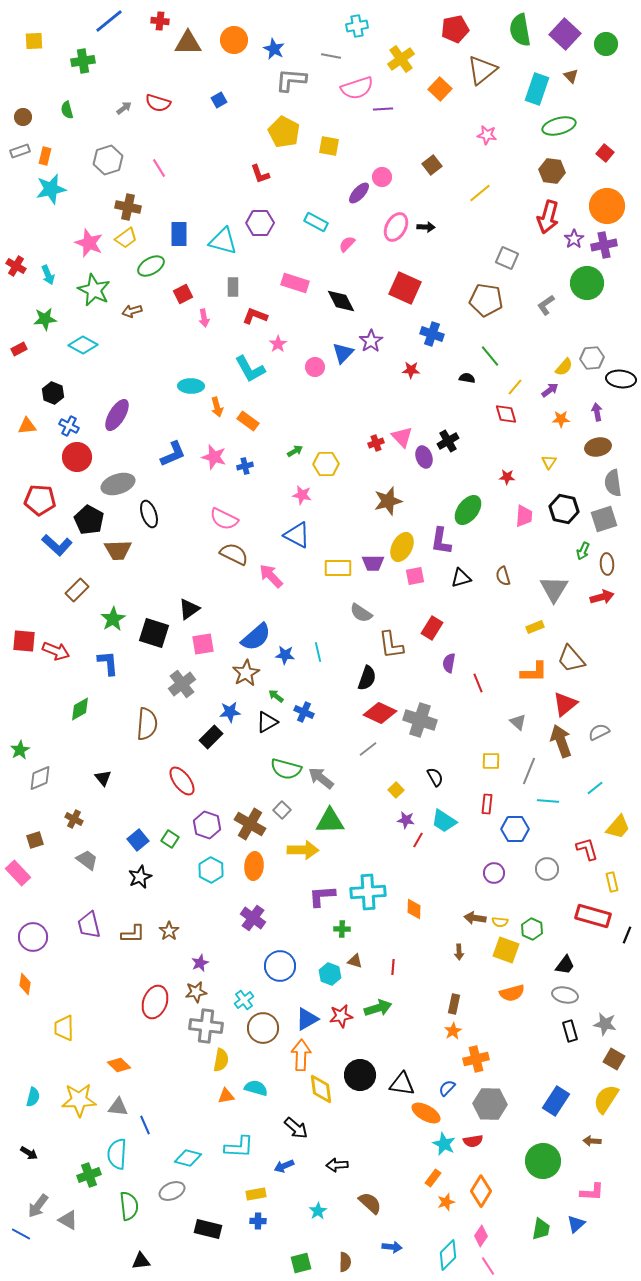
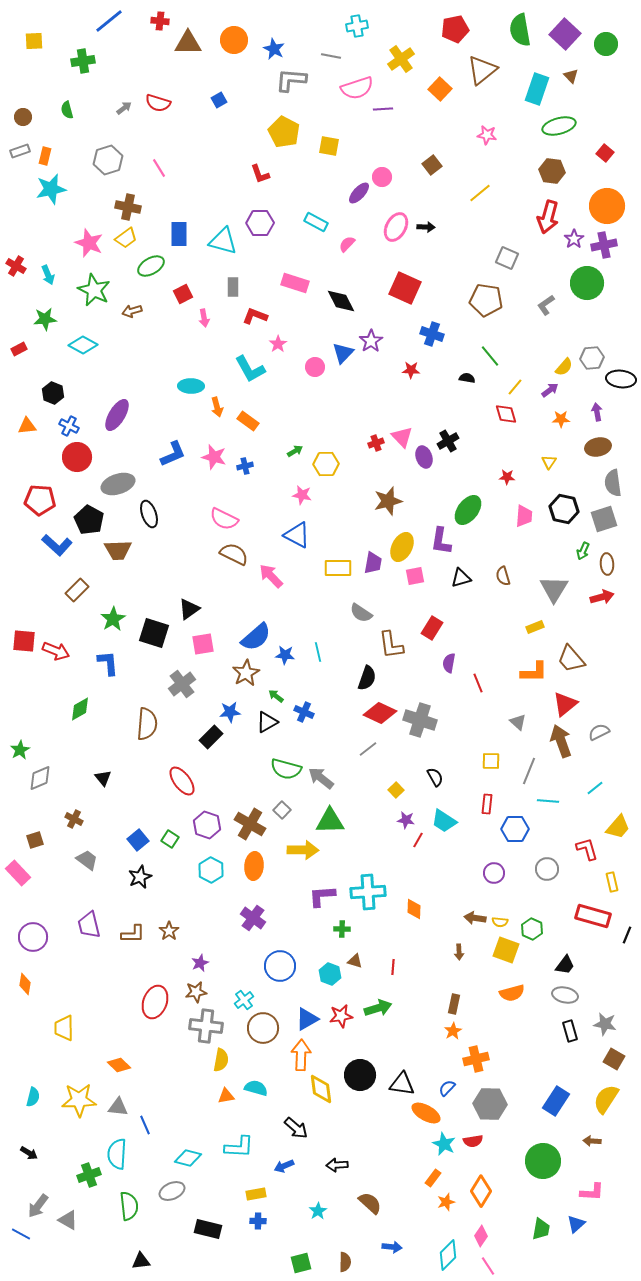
purple trapezoid at (373, 563): rotated 80 degrees counterclockwise
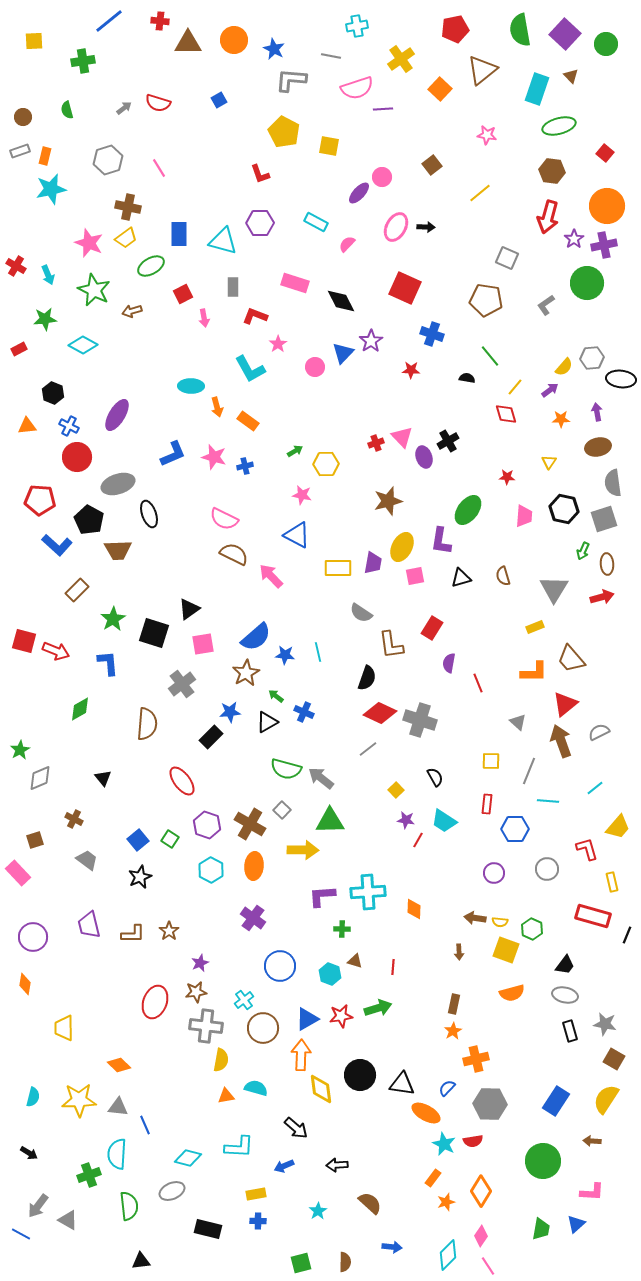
red square at (24, 641): rotated 10 degrees clockwise
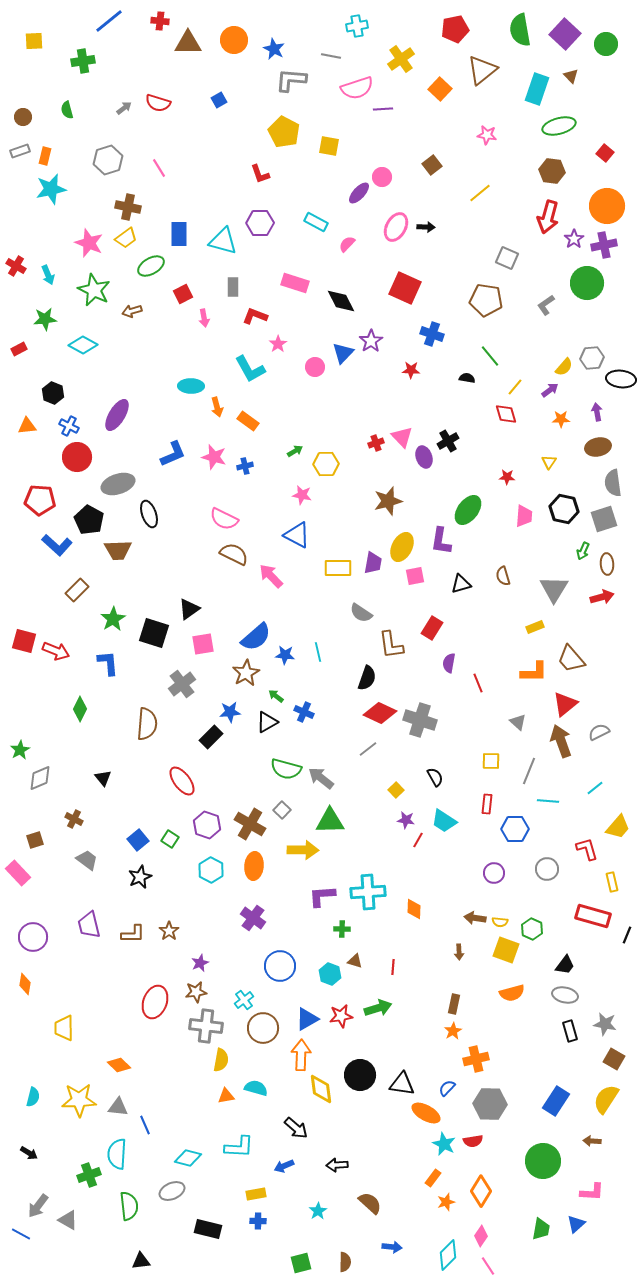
black triangle at (461, 578): moved 6 px down
green diamond at (80, 709): rotated 35 degrees counterclockwise
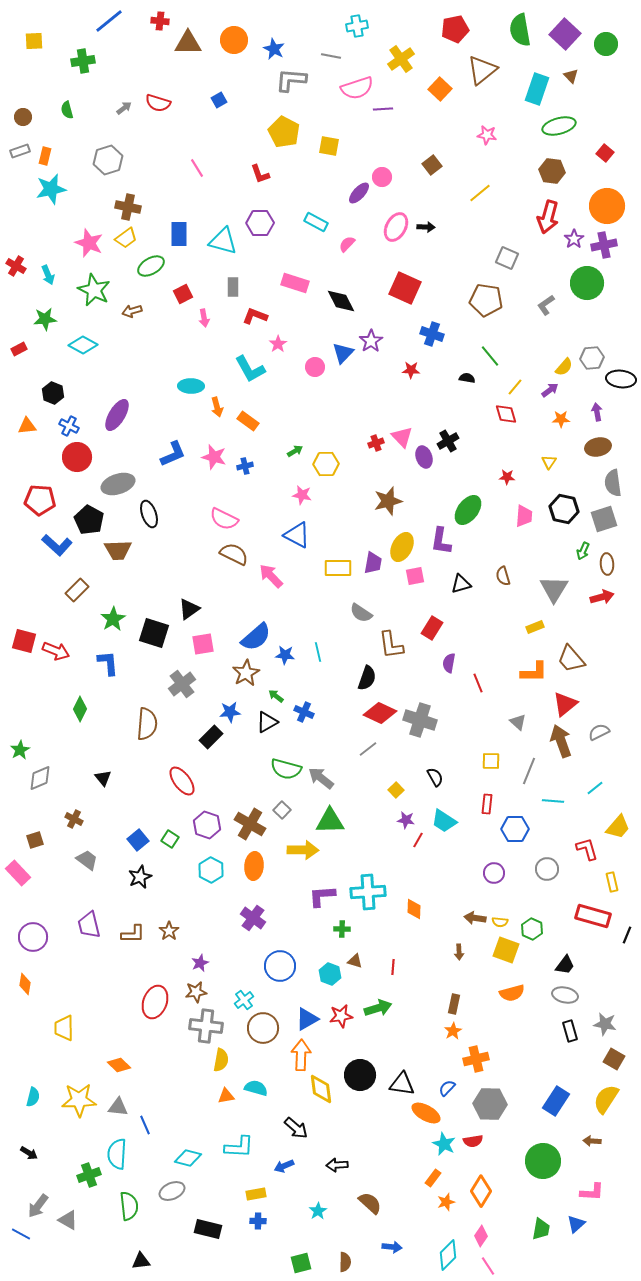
pink line at (159, 168): moved 38 px right
cyan line at (548, 801): moved 5 px right
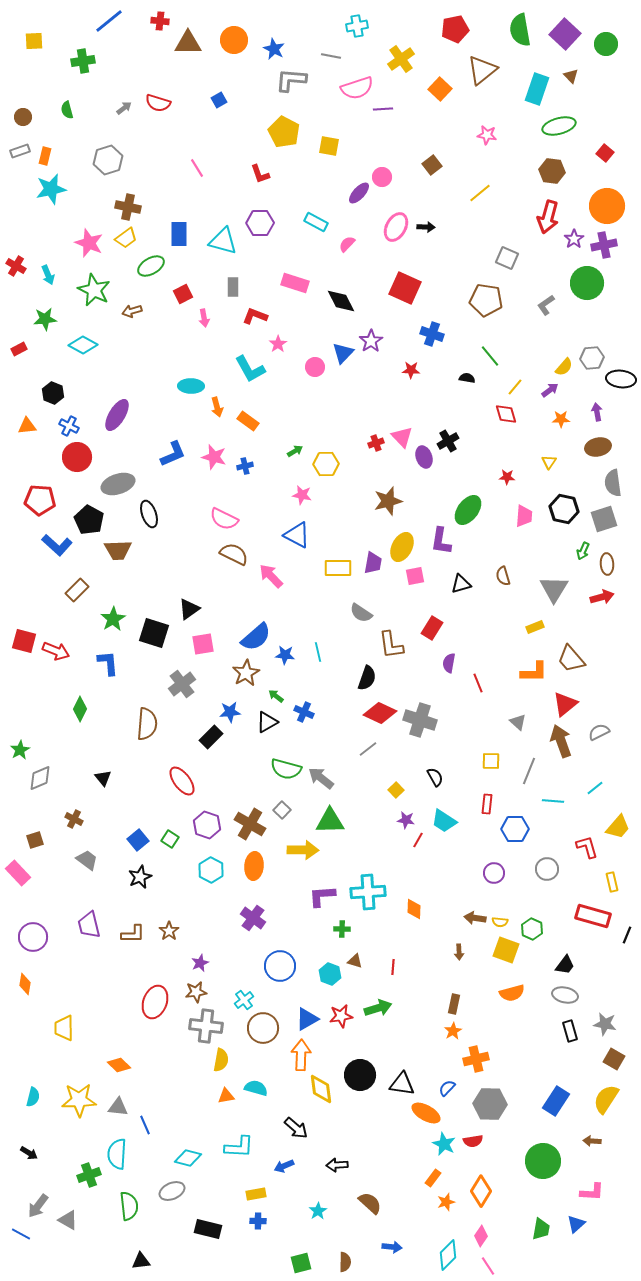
red L-shape at (587, 849): moved 2 px up
